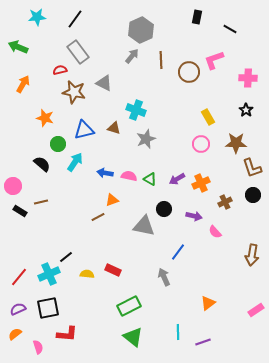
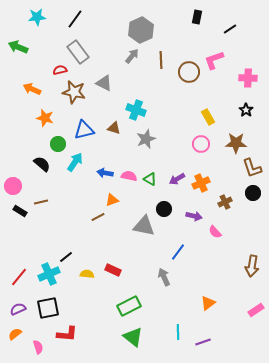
black line at (230, 29): rotated 64 degrees counterclockwise
orange arrow at (23, 84): moved 9 px right, 5 px down; rotated 96 degrees counterclockwise
black circle at (253, 195): moved 2 px up
brown arrow at (252, 255): moved 11 px down
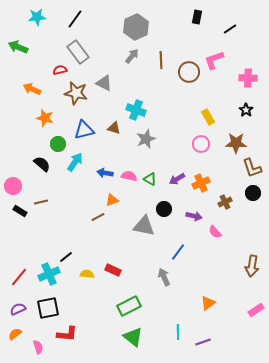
gray hexagon at (141, 30): moved 5 px left, 3 px up
brown star at (74, 92): moved 2 px right, 1 px down
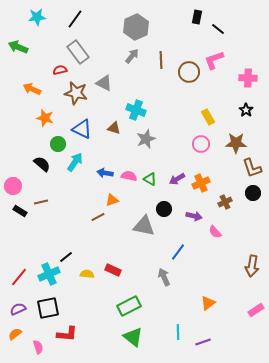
black line at (230, 29): moved 12 px left; rotated 72 degrees clockwise
blue triangle at (84, 130): moved 2 px left, 1 px up; rotated 40 degrees clockwise
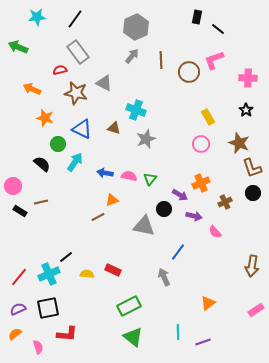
brown star at (236, 143): moved 3 px right; rotated 20 degrees clockwise
green triangle at (150, 179): rotated 40 degrees clockwise
purple arrow at (177, 179): moved 3 px right, 16 px down; rotated 119 degrees counterclockwise
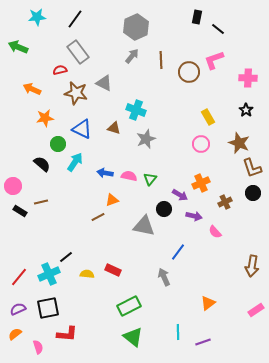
orange star at (45, 118): rotated 24 degrees counterclockwise
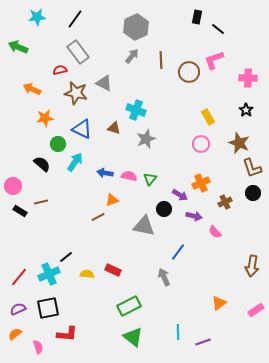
orange triangle at (208, 303): moved 11 px right
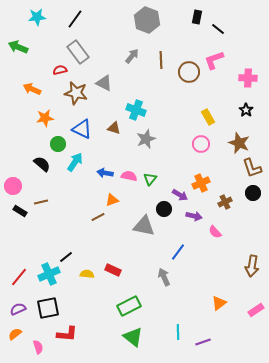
gray hexagon at (136, 27): moved 11 px right, 7 px up; rotated 15 degrees counterclockwise
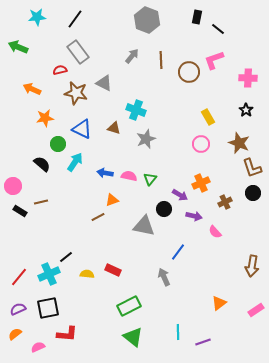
pink semicircle at (38, 347): rotated 96 degrees counterclockwise
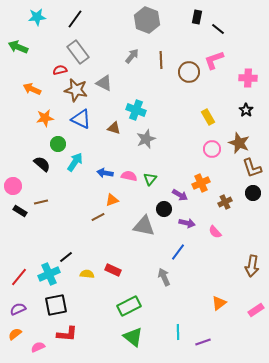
brown star at (76, 93): moved 3 px up
blue triangle at (82, 129): moved 1 px left, 10 px up
pink circle at (201, 144): moved 11 px right, 5 px down
purple arrow at (194, 216): moved 7 px left, 7 px down
black square at (48, 308): moved 8 px right, 3 px up
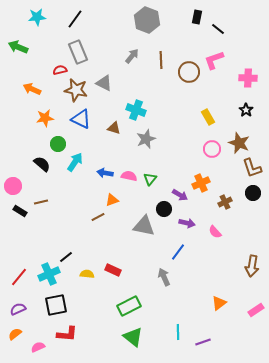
gray rectangle at (78, 52): rotated 15 degrees clockwise
